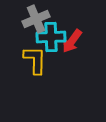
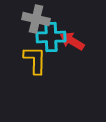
gray cross: rotated 36 degrees clockwise
red arrow: rotated 85 degrees clockwise
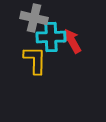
gray cross: moved 2 px left, 1 px up
red arrow: rotated 30 degrees clockwise
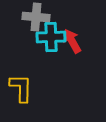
gray cross: moved 2 px right, 1 px up; rotated 8 degrees counterclockwise
yellow L-shape: moved 14 px left, 28 px down
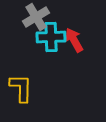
gray cross: rotated 36 degrees counterclockwise
red arrow: moved 2 px right, 1 px up
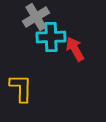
red arrow: moved 1 px right, 9 px down
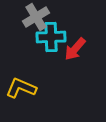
red arrow: rotated 110 degrees counterclockwise
yellow L-shape: rotated 68 degrees counterclockwise
